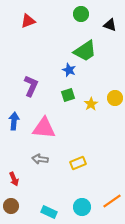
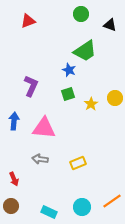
green square: moved 1 px up
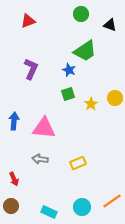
purple L-shape: moved 17 px up
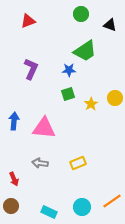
blue star: rotated 24 degrees counterclockwise
gray arrow: moved 4 px down
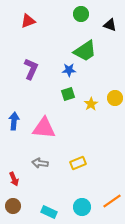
brown circle: moved 2 px right
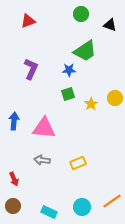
gray arrow: moved 2 px right, 3 px up
